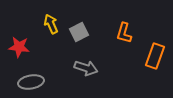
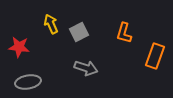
gray ellipse: moved 3 px left
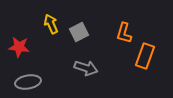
orange rectangle: moved 10 px left
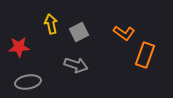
yellow arrow: rotated 12 degrees clockwise
orange L-shape: rotated 70 degrees counterclockwise
red star: rotated 10 degrees counterclockwise
orange rectangle: moved 1 px up
gray arrow: moved 10 px left, 3 px up
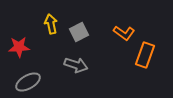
gray ellipse: rotated 20 degrees counterclockwise
